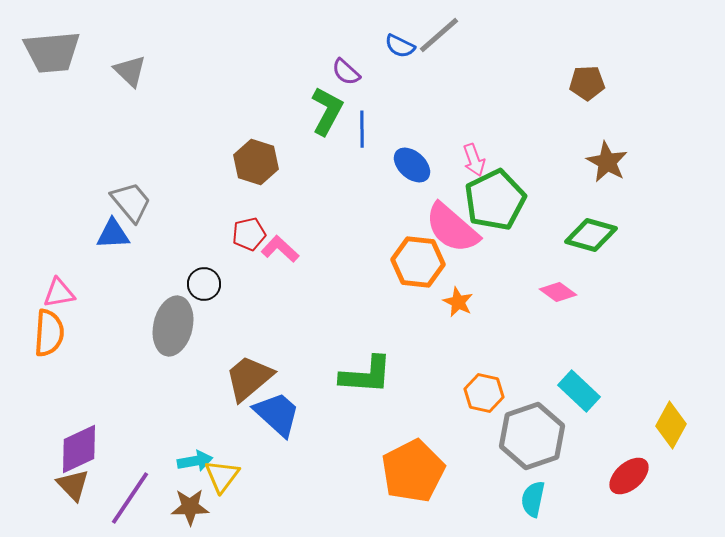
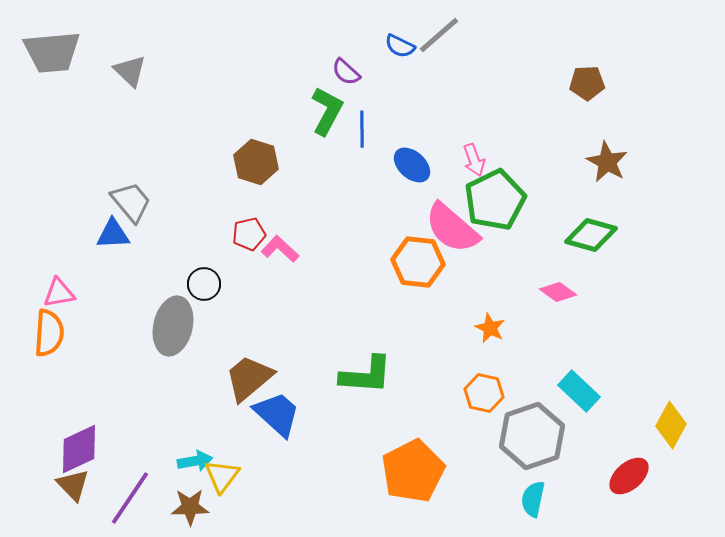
orange star at (458, 302): moved 32 px right, 26 px down
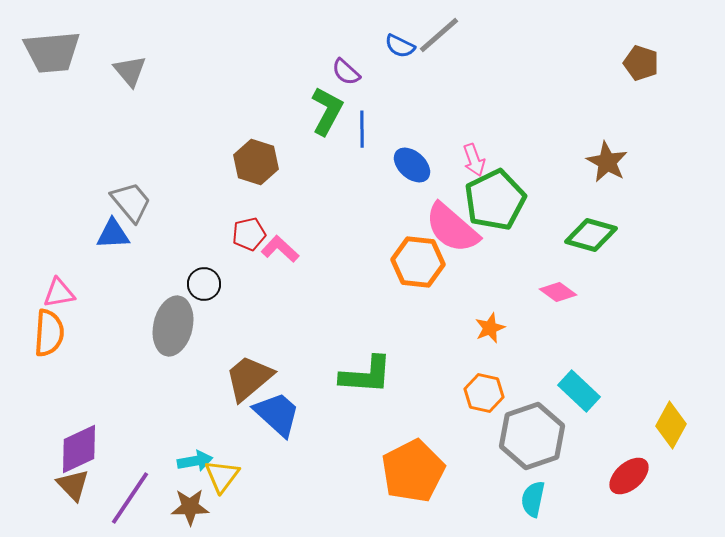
gray triangle at (130, 71): rotated 6 degrees clockwise
brown pentagon at (587, 83): moved 54 px right, 20 px up; rotated 20 degrees clockwise
orange star at (490, 328): rotated 24 degrees clockwise
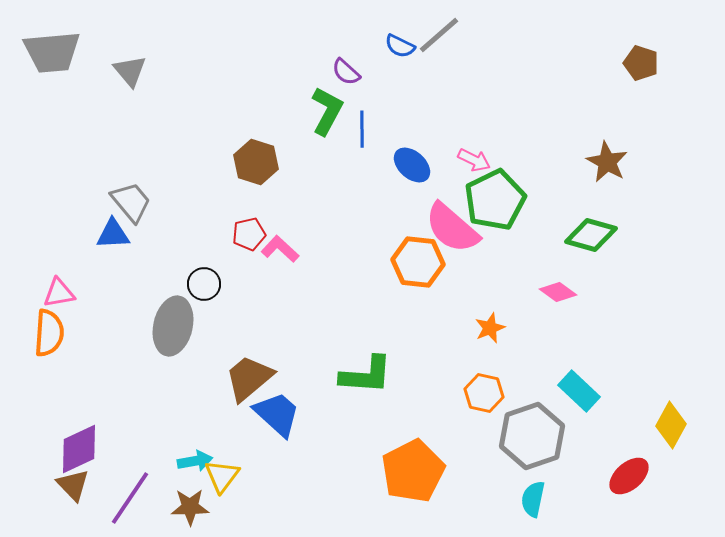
pink arrow at (474, 160): rotated 44 degrees counterclockwise
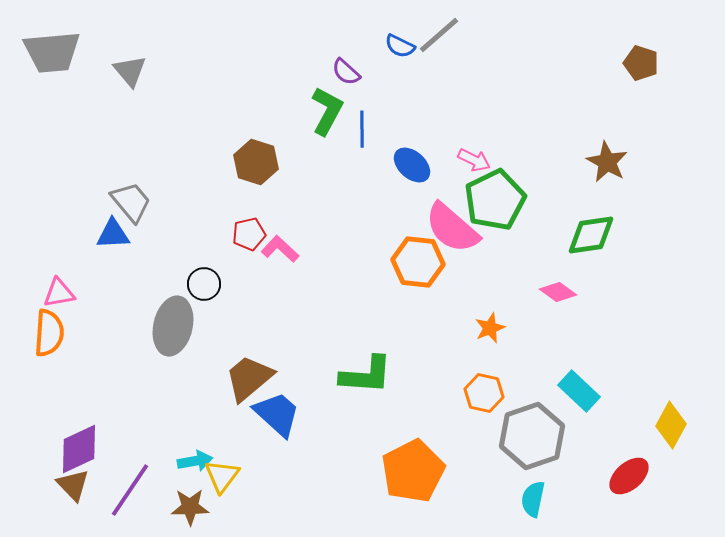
green diamond at (591, 235): rotated 24 degrees counterclockwise
purple line at (130, 498): moved 8 px up
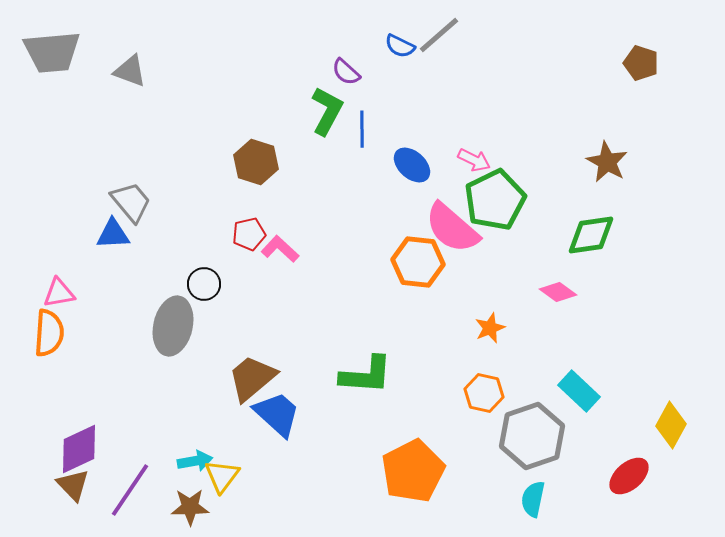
gray triangle at (130, 71): rotated 30 degrees counterclockwise
brown trapezoid at (249, 378): moved 3 px right
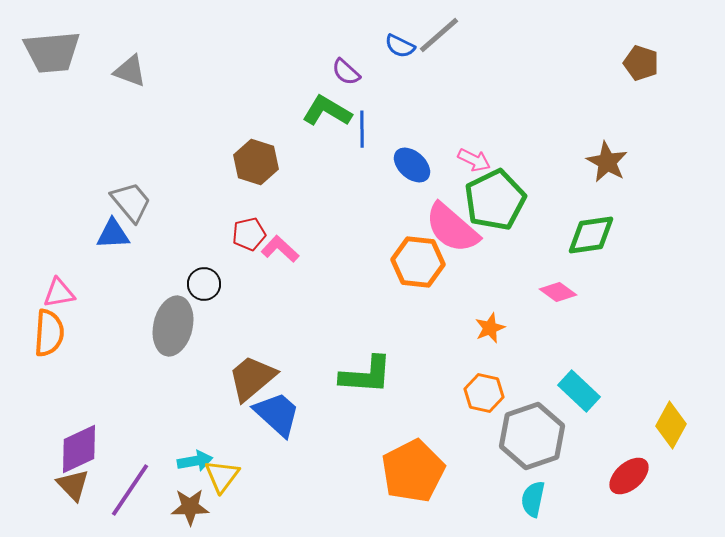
green L-shape at (327, 111): rotated 87 degrees counterclockwise
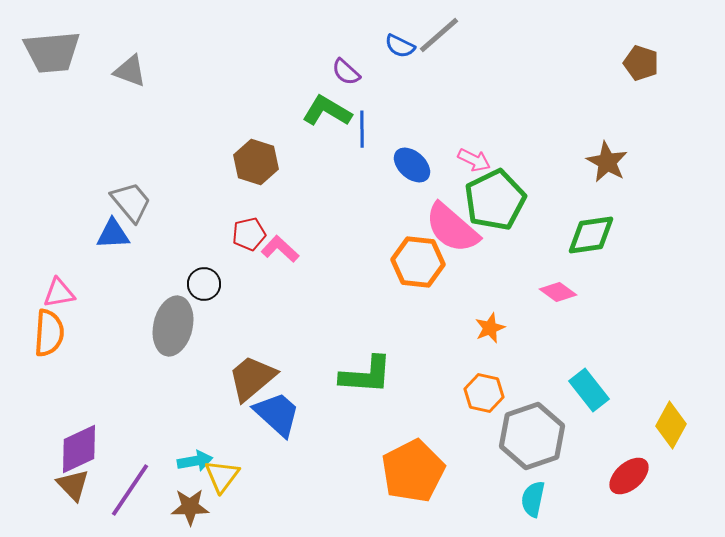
cyan rectangle at (579, 391): moved 10 px right, 1 px up; rotated 9 degrees clockwise
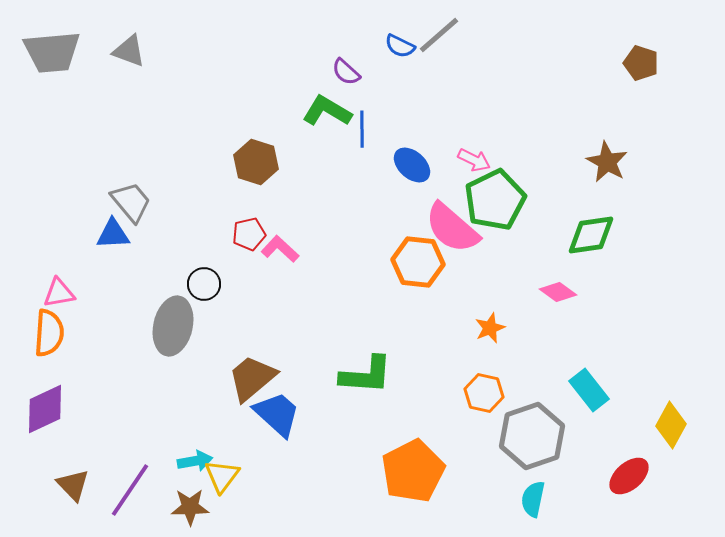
gray triangle at (130, 71): moved 1 px left, 20 px up
purple diamond at (79, 449): moved 34 px left, 40 px up
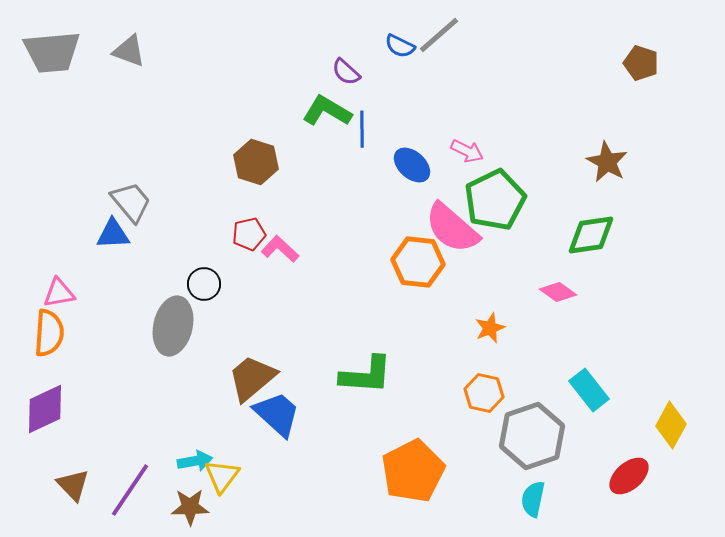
pink arrow at (474, 160): moved 7 px left, 9 px up
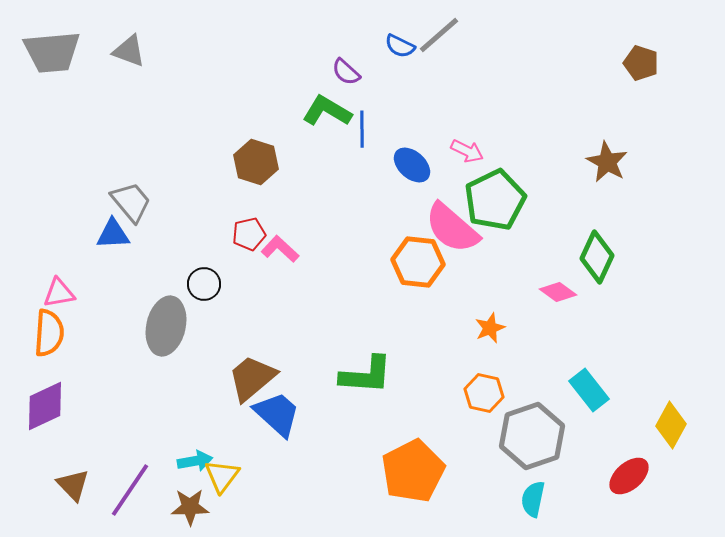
green diamond at (591, 235): moved 6 px right, 22 px down; rotated 57 degrees counterclockwise
gray ellipse at (173, 326): moved 7 px left
purple diamond at (45, 409): moved 3 px up
